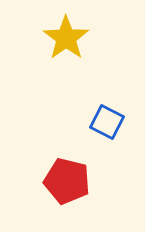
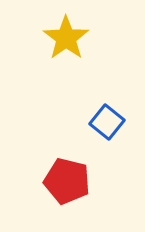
blue square: rotated 12 degrees clockwise
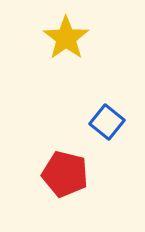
red pentagon: moved 2 px left, 7 px up
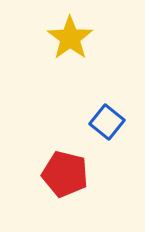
yellow star: moved 4 px right
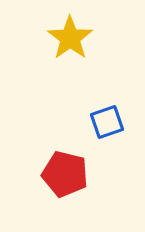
blue square: rotated 32 degrees clockwise
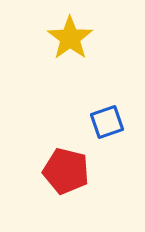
red pentagon: moved 1 px right, 3 px up
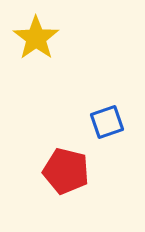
yellow star: moved 34 px left
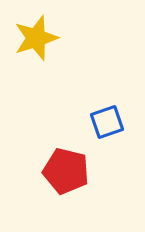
yellow star: rotated 18 degrees clockwise
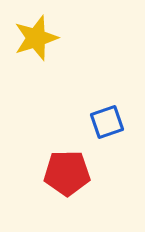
red pentagon: moved 1 px right, 2 px down; rotated 15 degrees counterclockwise
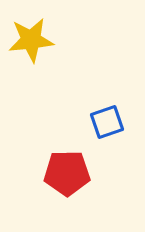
yellow star: moved 5 px left, 2 px down; rotated 12 degrees clockwise
